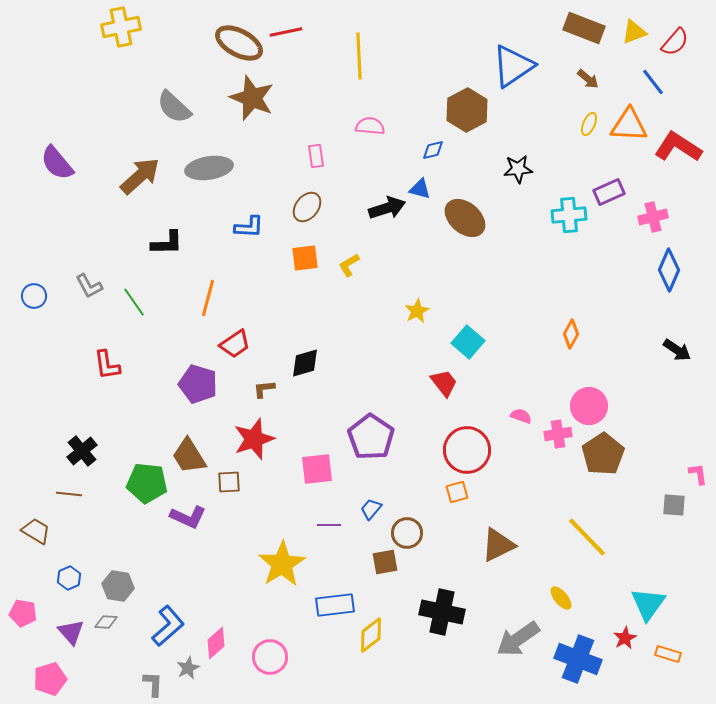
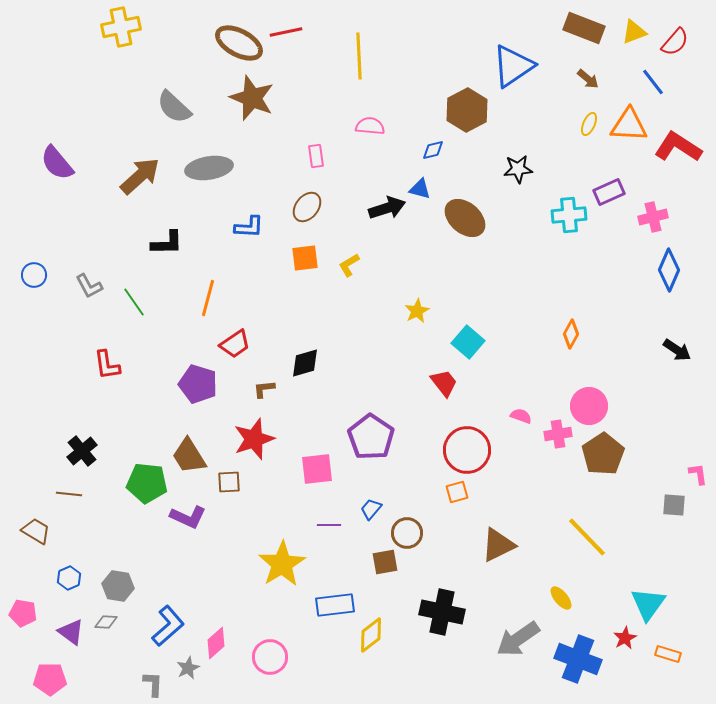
blue circle at (34, 296): moved 21 px up
purple triangle at (71, 632): rotated 12 degrees counterclockwise
pink pentagon at (50, 679): rotated 16 degrees clockwise
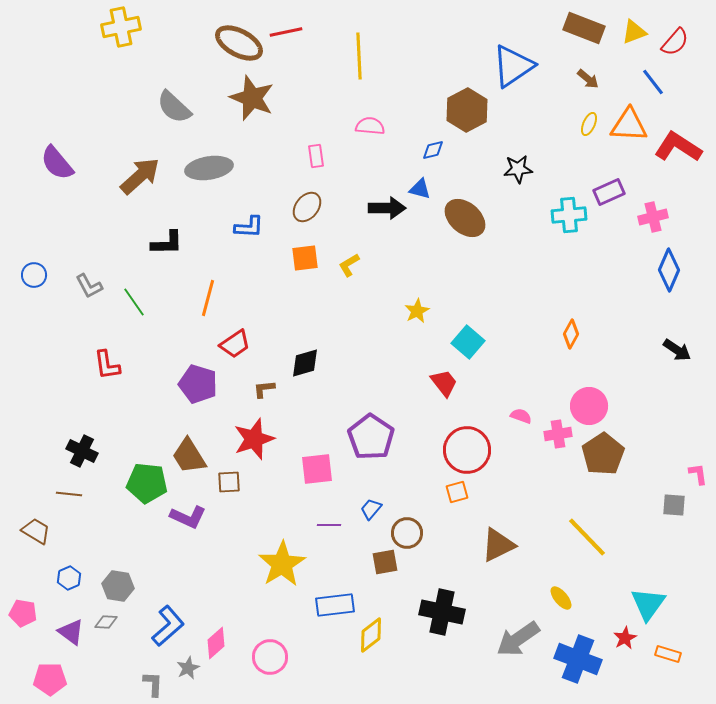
black arrow at (387, 208): rotated 18 degrees clockwise
black cross at (82, 451): rotated 24 degrees counterclockwise
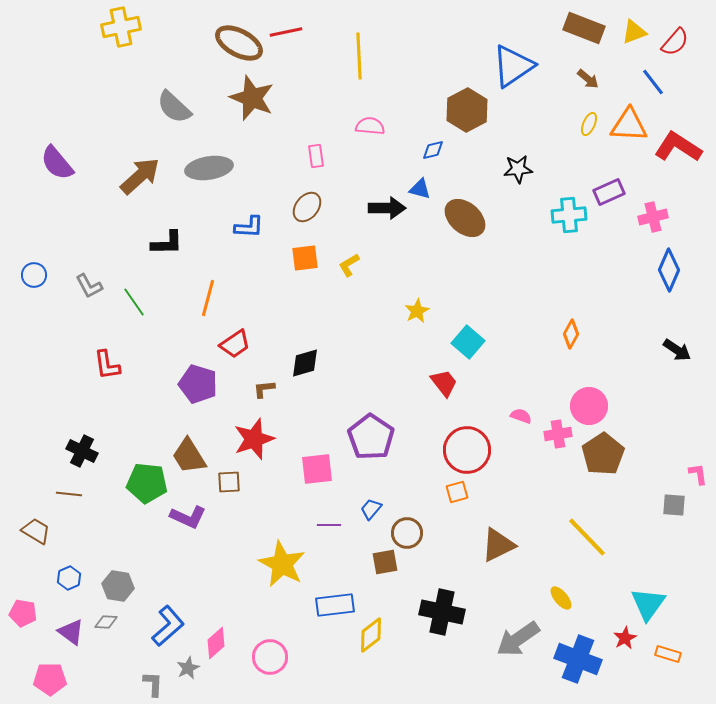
yellow star at (282, 564): rotated 12 degrees counterclockwise
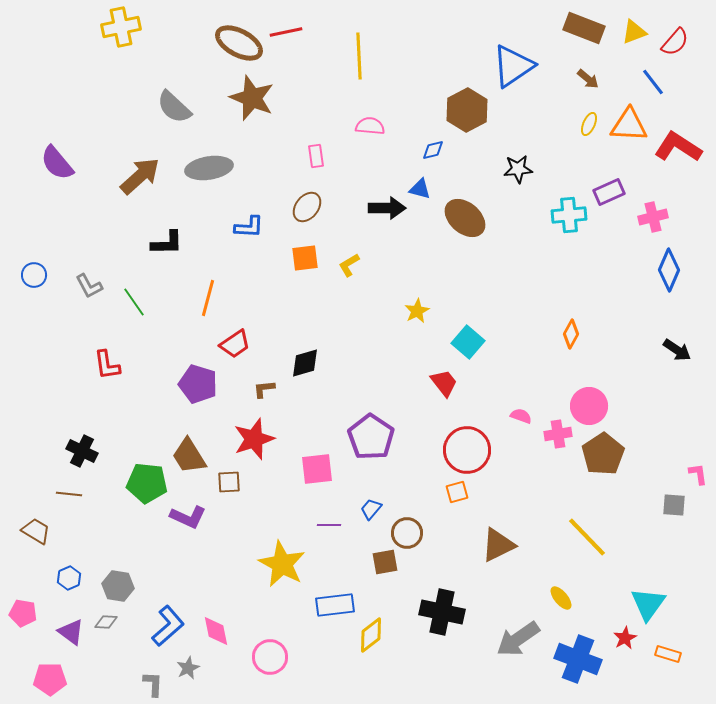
pink diamond at (216, 643): moved 12 px up; rotated 60 degrees counterclockwise
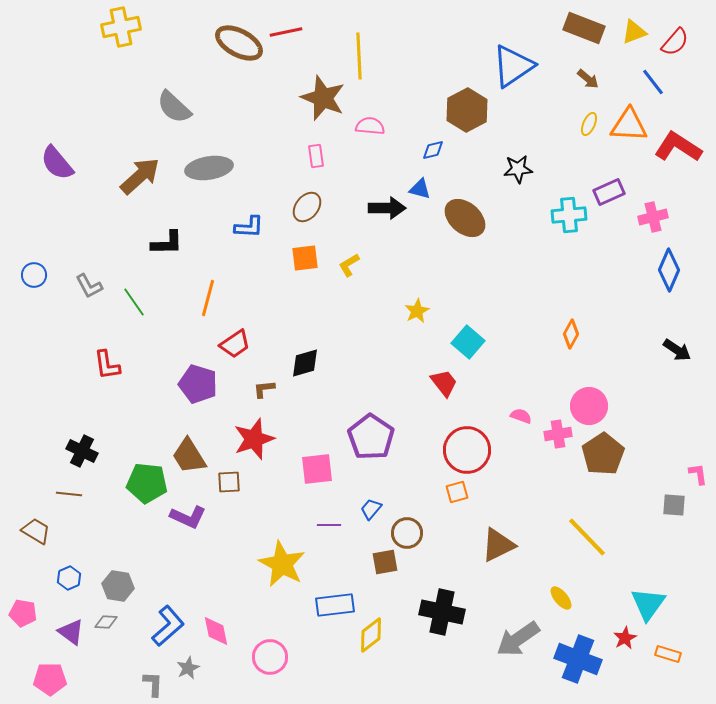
brown star at (252, 98): moved 71 px right
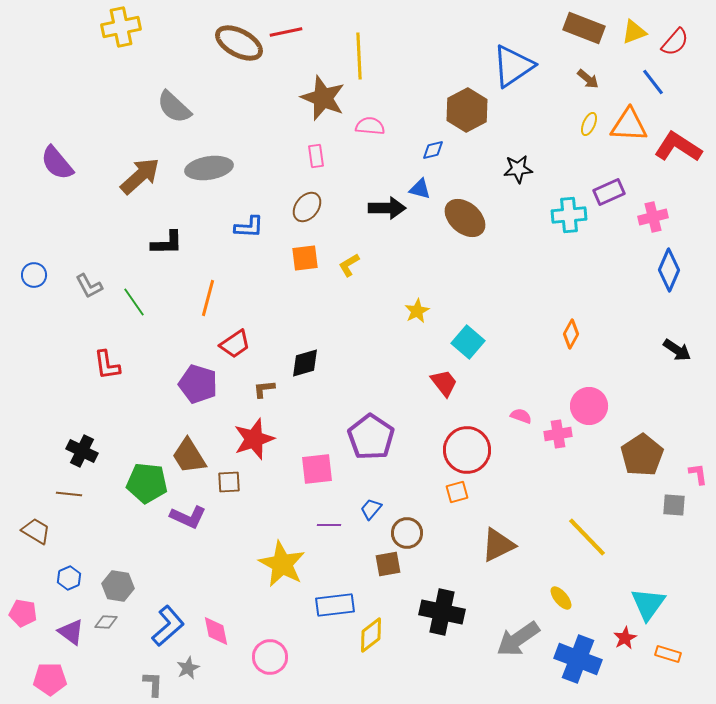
brown pentagon at (603, 454): moved 39 px right, 1 px down
brown square at (385, 562): moved 3 px right, 2 px down
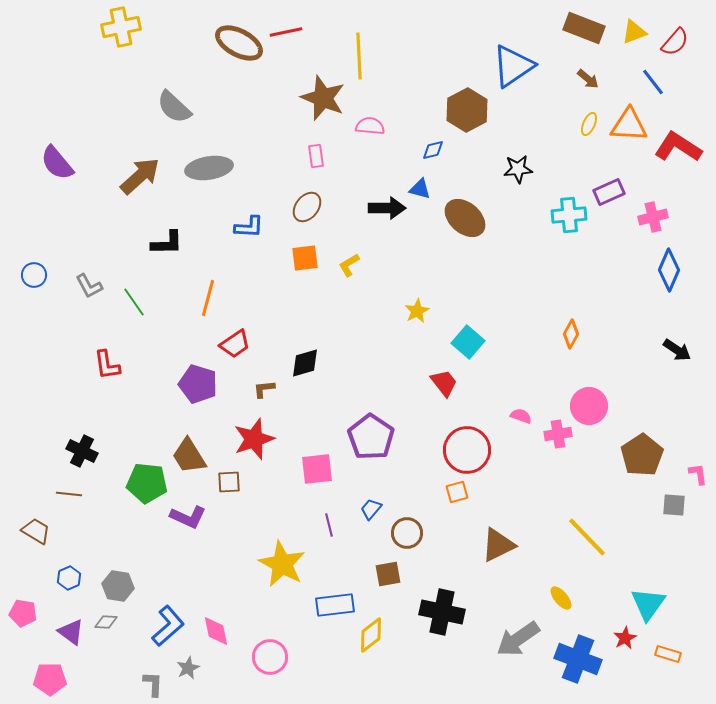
purple line at (329, 525): rotated 75 degrees clockwise
brown square at (388, 564): moved 10 px down
